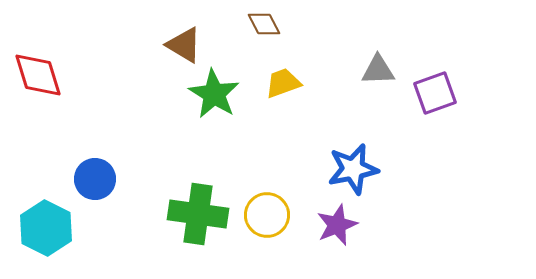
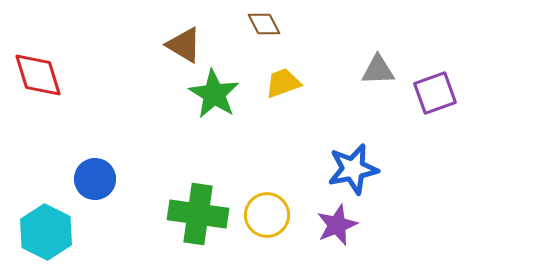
cyan hexagon: moved 4 px down
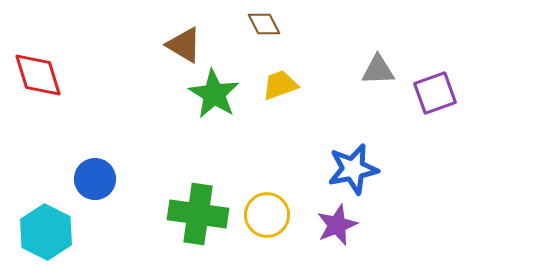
yellow trapezoid: moved 3 px left, 2 px down
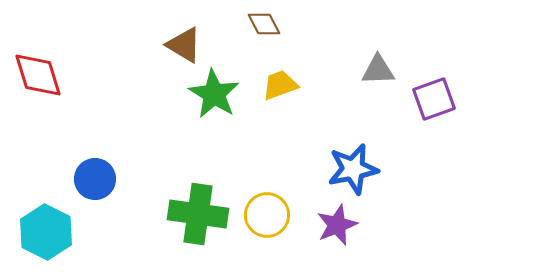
purple square: moved 1 px left, 6 px down
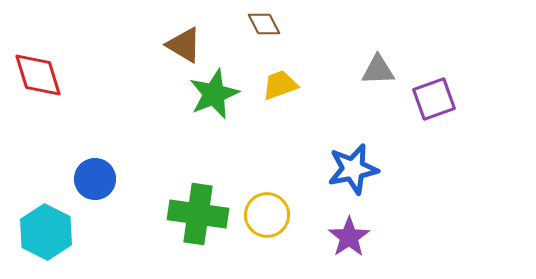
green star: rotated 18 degrees clockwise
purple star: moved 12 px right, 12 px down; rotated 12 degrees counterclockwise
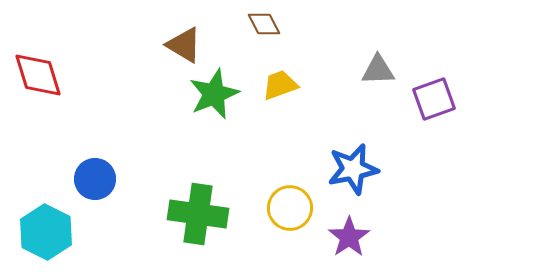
yellow circle: moved 23 px right, 7 px up
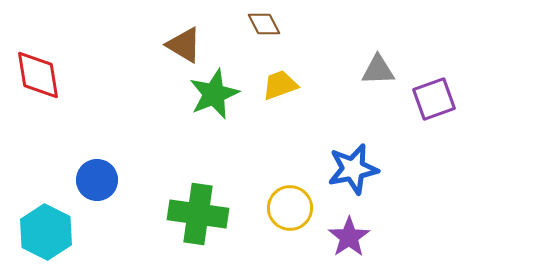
red diamond: rotated 8 degrees clockwise
blue circle: moved 2 px right, 1 px down
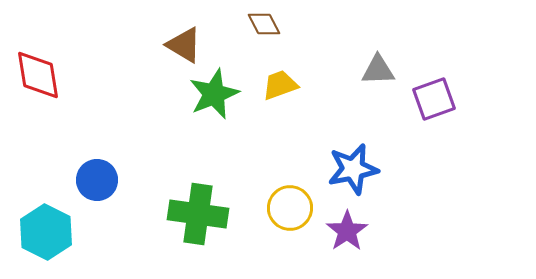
purple star: moved 2 px left, 6 px up
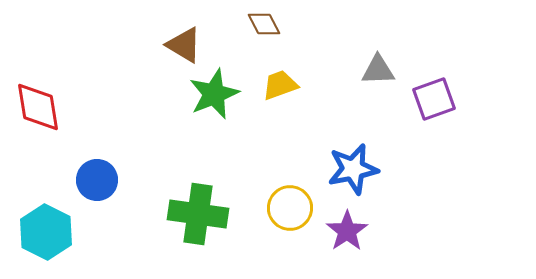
red diamond: moved 32 px down
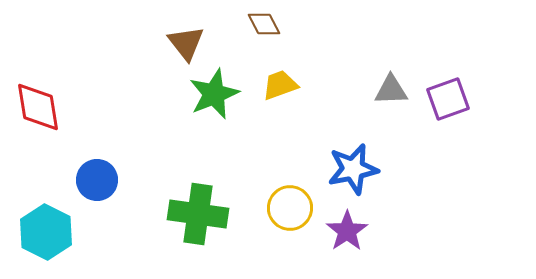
brown triangle: moved 2 px right, 2 px up; rotated 21 degrees clockwise
gray triangle: moved 13 px right, 20 px down
purple square: moved 14 px right
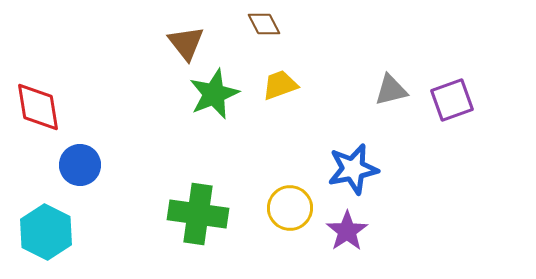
gray triangle: rotated 12 degrees counterclockwise
purple square: moved 4 px right, 1 px down
blue circle: moved 17 px left, 15 px up
